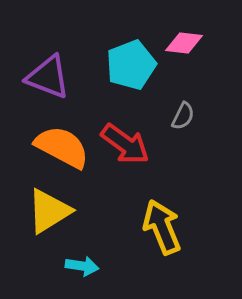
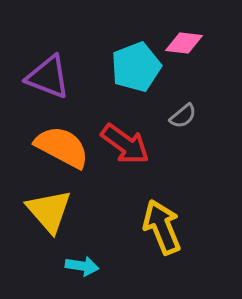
cyan pentagon: moved 5 px right, 2 px down
gray semicircle: rotated 24 degrees clockwise
yellow triangle: rotated 39 degrees counterclockwise
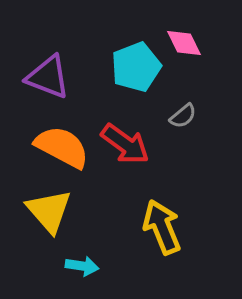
pink diamond: rotated 57 degrees clockwise
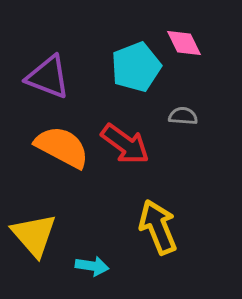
gray semicircle: rotated 136 degrees counterclockwise
yellow triangle: moved 15 px left, 24 px down
yellow arrow: moved 4 px left
cyan arrow: moved 10 px right
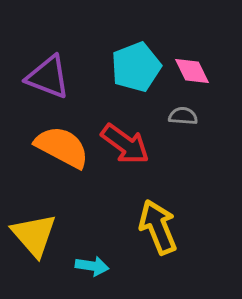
pink diamond: moved 8 px right, 28 px down
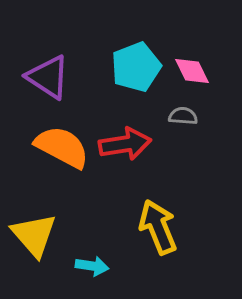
purple triangle: rotated 12 degrees clockwise
red arrow: rotated 45 degrees counterclockwise
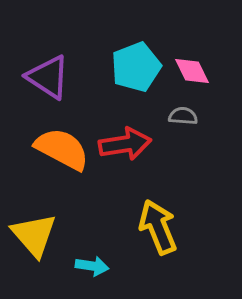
orange semicircle: moved 2 px down
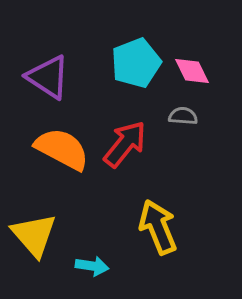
cyan pentagon: moved 4 px up
red arrow: rotated 42 degrees counterclockwise
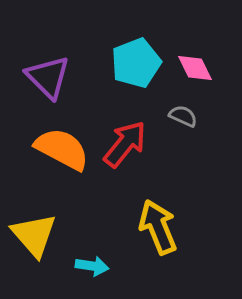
pink diamond: moved 3 px right, 3 px up
purple triangle: rotated 12 degrees clockwise
gray semicircle: rotated 20 degrees clockwise
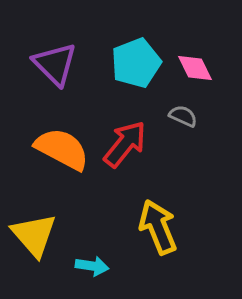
purple triangle: moved 7 px right, 13 px up
